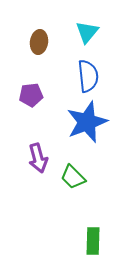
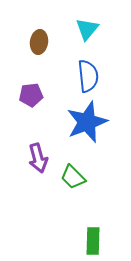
cyan triangle: moved 3 px up
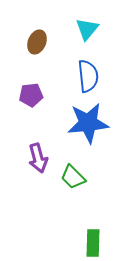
brown ellipse: moved 2 px left; rotated 15 degrees clockwise
blue star: moved 1 px right, 1 px down; rotated 15 degrees clockwise
green rectangle: moved 2 px down
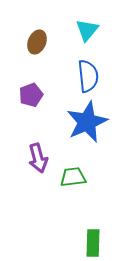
cyan triangle: moved 1 px down
purple pentagon: rotated 15 degrees counterclockwise
blue star: moved 1 px left, 1 px up; rotated 18 degrees counterclockwise
green trapezoid: rotated 128 degrees clockwise
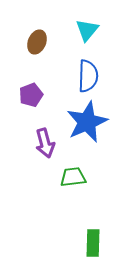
blue semicircle: rotated 8 degrees clockwise
purple arrow: moved 7 px right, 15 px up
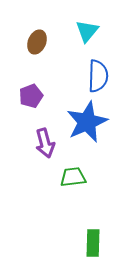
cyan triangle: moved 1 px down
blue semicircle: moved 10 px right
purple pentagon: moved 1 px down
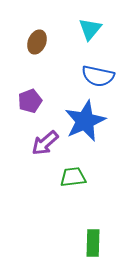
cyan triangle: moved 3 px right, 2 px up
blue semicircle: rotated 100 degrees clockwise
purple pentagon: moved 1 px left, 5 px down
blue star: moved 2 px left, 1 px up
purple arrow: rotated 64 degrees clockwise
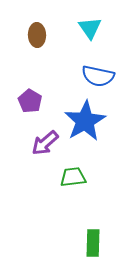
cyan triangle: moved 1 px up; rotated 15 degrees counterclockwise
brown ellipse: moved 7 px up; rotated 25 degrees counterclockwise
purple pentagon: rotated 20 degrees counterclockwise
blue star: rotated 6 degrees counterclockwise
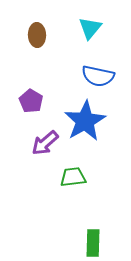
cyan triangle: rotated 15 degrees clockwise
purple pentagon: moved 1 px right
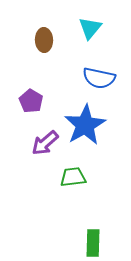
brown ellipse: moved 7 px right, 5 px down
blue semicircle: moved 1 px right, 2 px down
blue star: moved 4 px down
